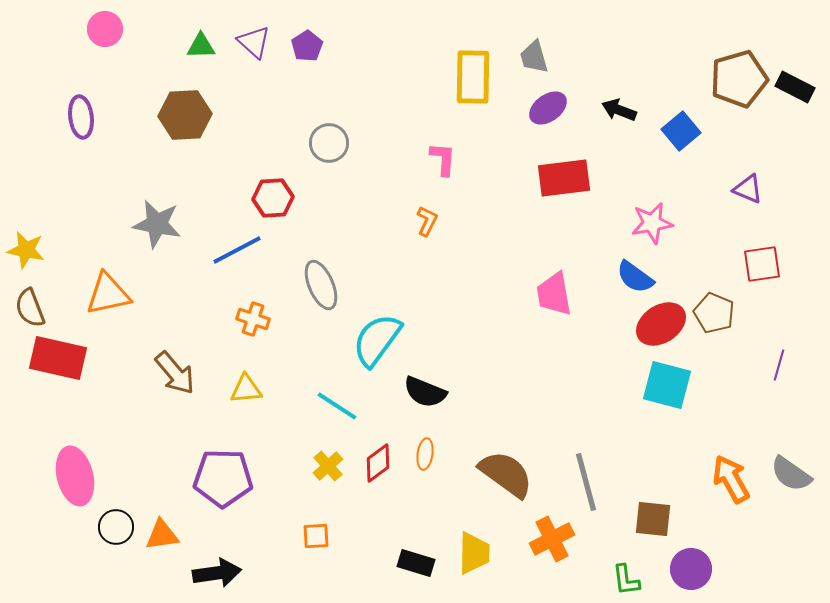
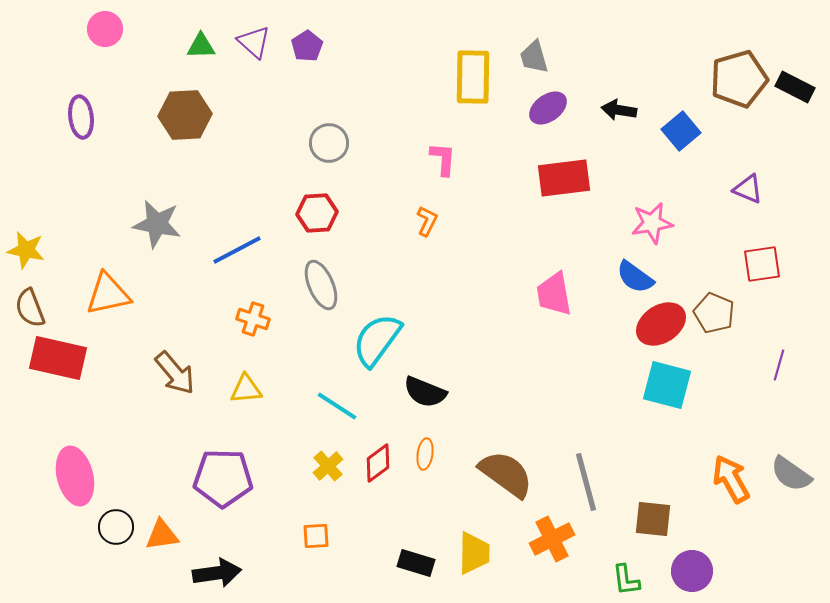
black arrow at (619, 110): rotated 12 degrees counterclockwise
red hexagon at (273, 198): moved 44 px right, 15 px down
purple circle at (691, 569): moved 1 px right, 2 px down
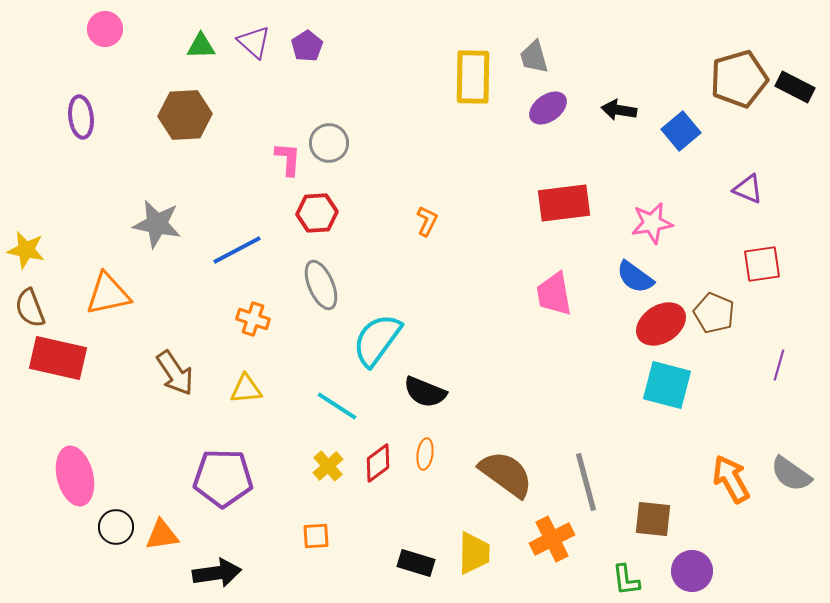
pink L-shape at (443, 159): moved 155 px left
red rectangle at (564, 178): moved 25 px down
brown arrow at (175, 373): rotated 6 degrees clockwise
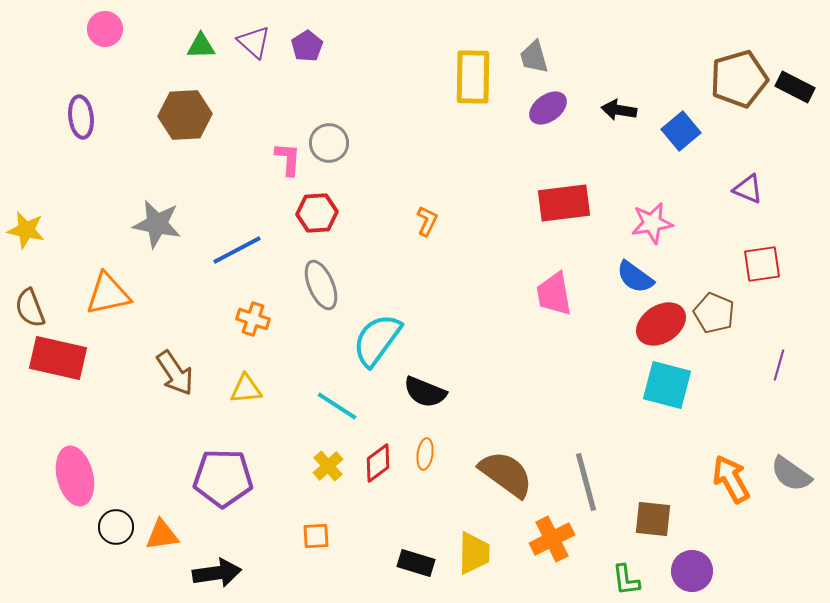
yellow star at (26, 250): moved 20 px up
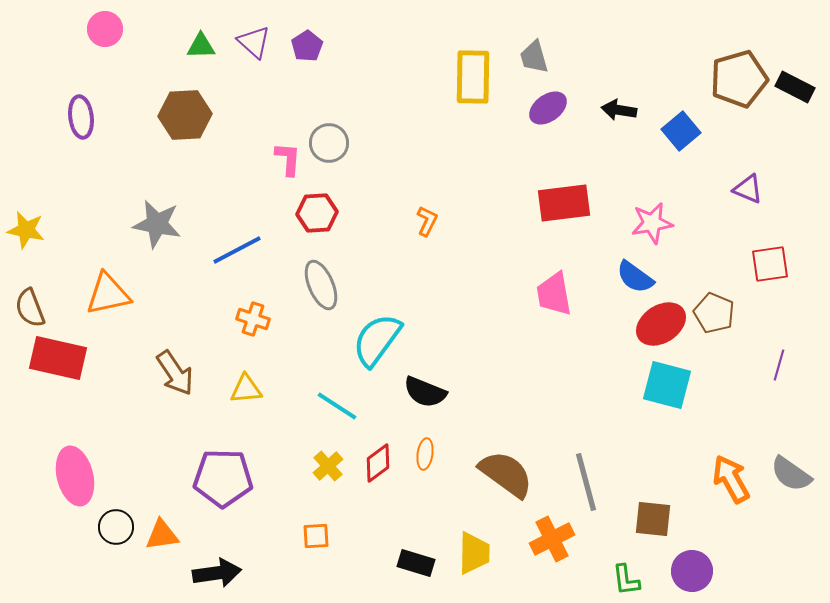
red square at (762, 264): moved 8 px right
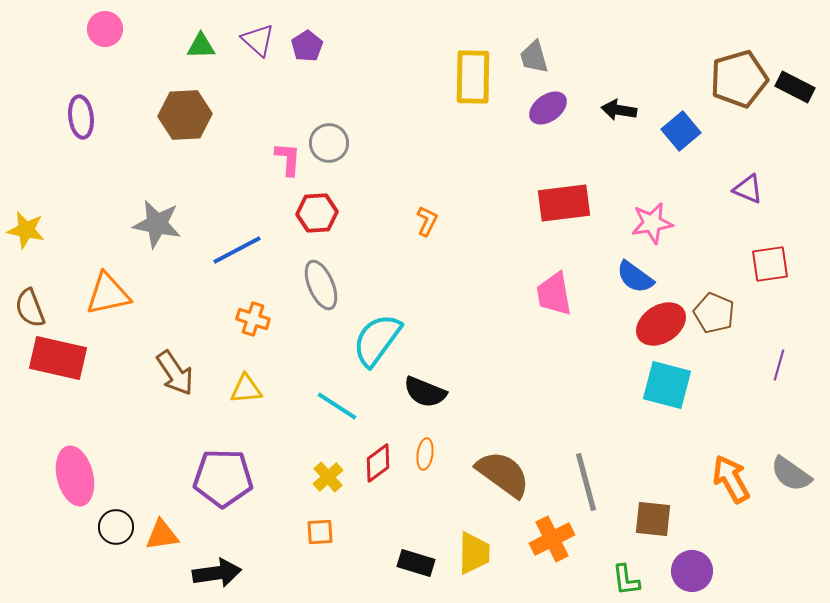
purple triangle at (254, 42): moved 4 px right, 2 px up
yellow cross at (328, 466): moved 11 px down
brown semicircle at (506, 474): moved 3 px left
orange square at (316, 536): moved 4 px right, 4 px up
